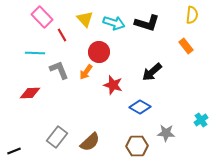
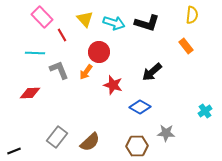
cyan cross: moved 4 px right, 9 px up
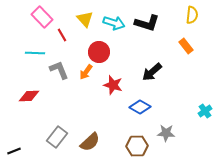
red diamond: moved 1 px left, 3 px down
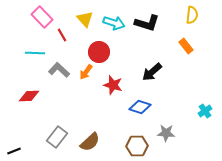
gray L-shape: rotated 25 degrees counterclockwise
blue diamond: rotated 10 degrees counterclockwise
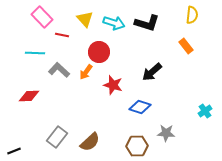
red line: rotated 48 degrees counterclockwise
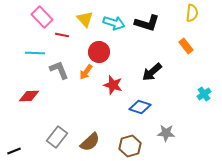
yellow semicircle: moved 2 px up
gray L-shape: rotated 25 degrees clockwise
cyan cross: moved 1 px left, 17 px up
brown hexagon: moved 7 px left; rotated 15 degrees counterclockwise
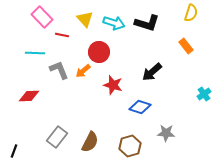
yellow semicircle: moved 1 px left; rotated 12 degrees clockwise
orange arrow: moved 3 px left, 1 px up; rotated 14 degrees clockwise
brown semicircle: rotated 20 degrees counterclockwise
black line: rotated 48 degrees counterclockwise
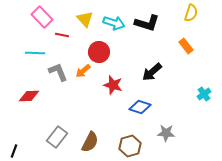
gray L-shape: moved 1 px left, 2 px down
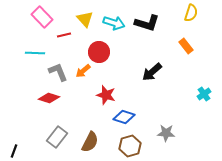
red line: moved 2 px right; rotated 24 degrees counterclockwise
red star: moved 7 px left, 10 px down
red diamond: moved 20 px right, 2 px down; rotated 20 degrees clockwise
blue diamond: moved 16 px left, 10 px down
